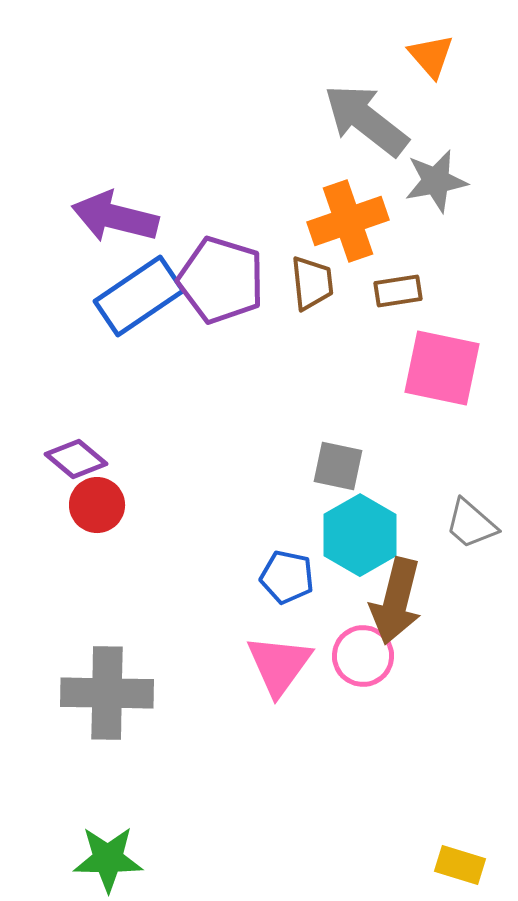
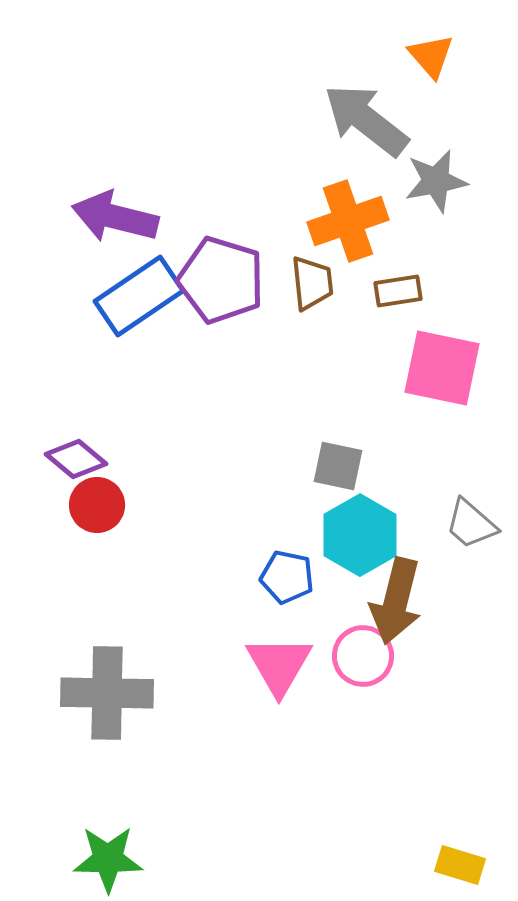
pink triangle: rotated 6 degrees counterclockwise
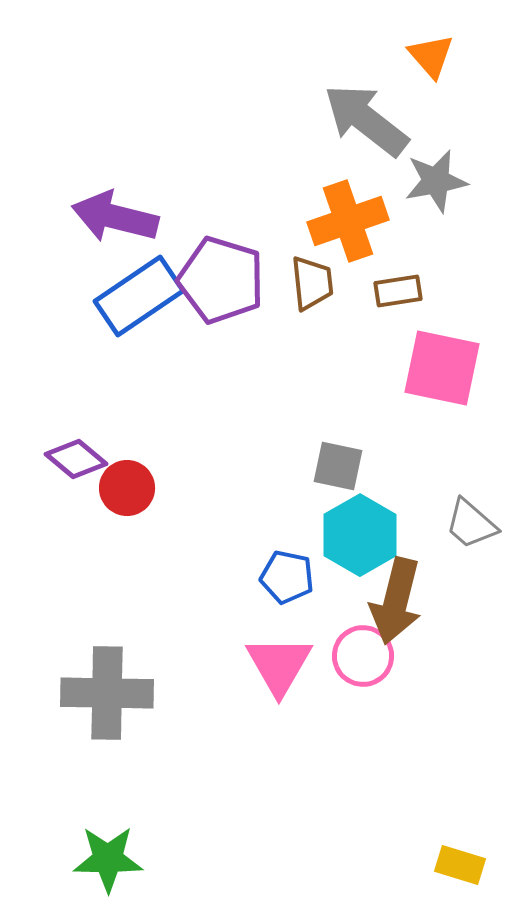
red circle: moved 30 px right, 17 px up
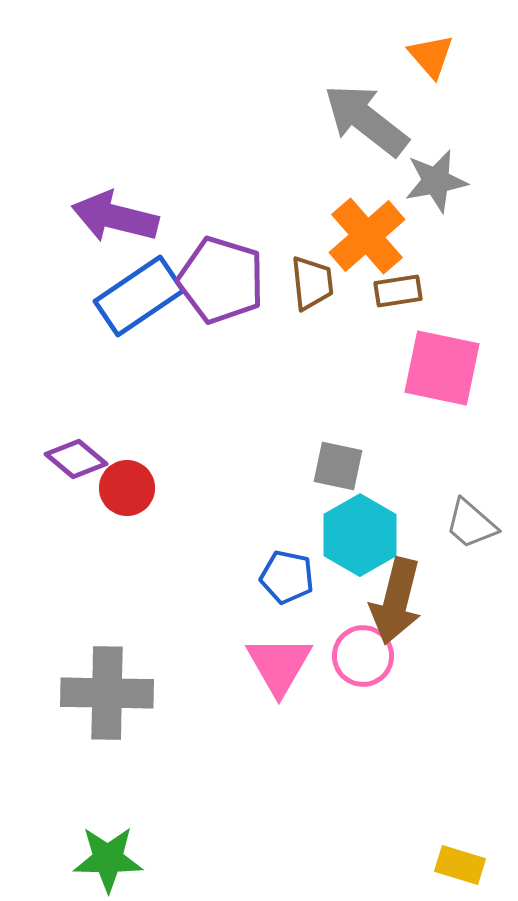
orange cross: moved 19 px right, 15 px down; rotated 22 degrees counterclockwise
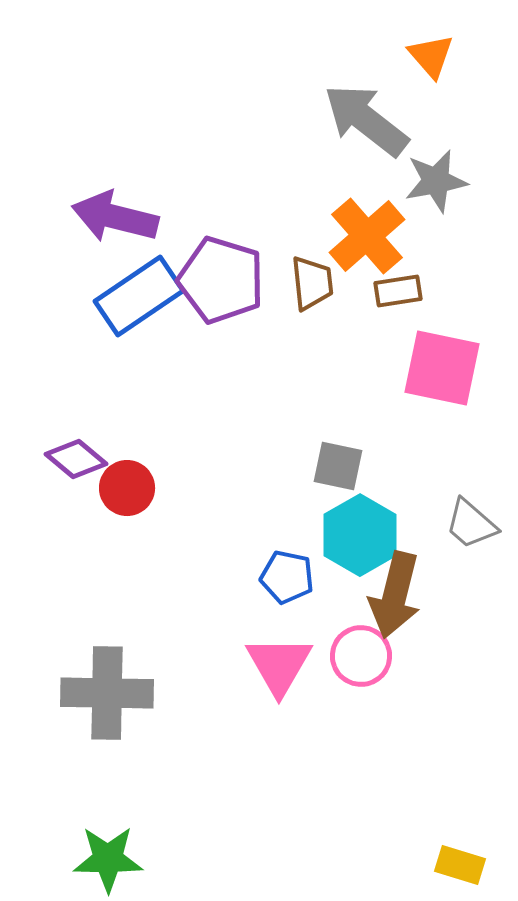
brown arrow: moved 1 px left, 6 px up
pink circle: moved 2 px left
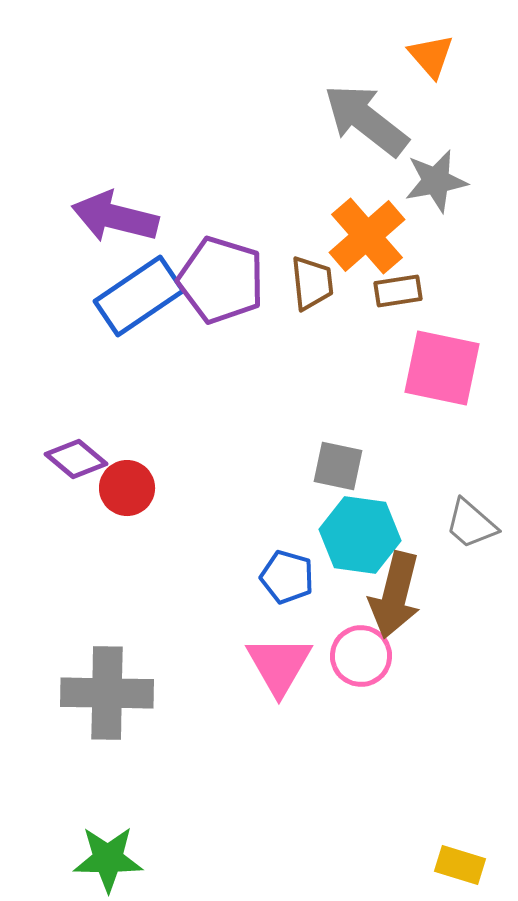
cyan hexagon: rotated 22 degrees counterclockwise
blue pentagon: rotated 4 degrees clockwise
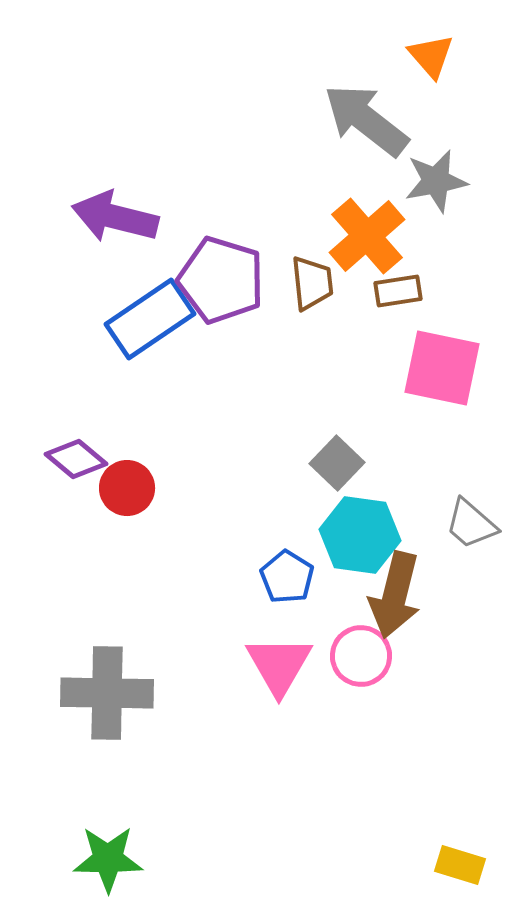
blue rectangle: moved 11 px right, 23 px down
gray square: moved 1 px left, 3 px up; rotated 32 degrees clockwise
blue pentagon: rotated 16 degrees clockwise
